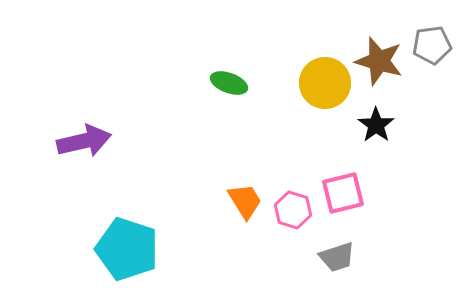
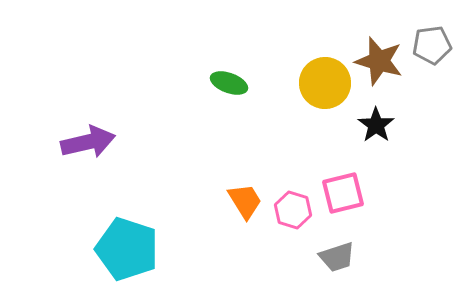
purple arrow: moved 4 px right, 1 px down
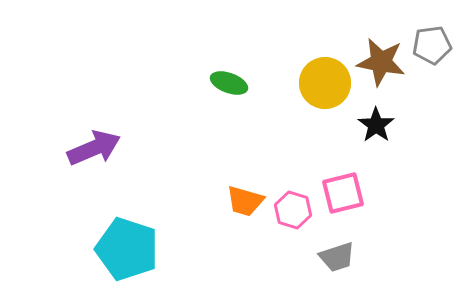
brown star: moved 2 px right, 1 px down; rotated 6 degrees counterclockwise
purple arrow: moved 6 px right, 6 px down; rotated 10 degrees counterclockwise
orange trapezoid: rotated 138 degrees clockwise
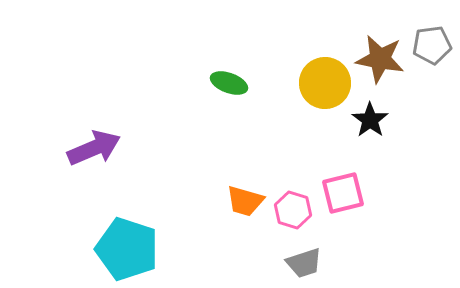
brown star: moved 1 px left, 3 px up
black star: moved 6 px left, 5 px up
gray trapezoid: moved 33 px left, 6 px down
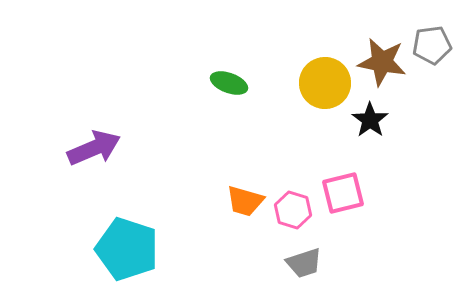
brown star: moved 2 px right, 3 px down
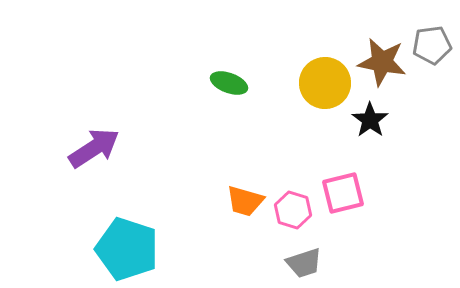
purple arrow: rotated 10 degrees counterclockwise
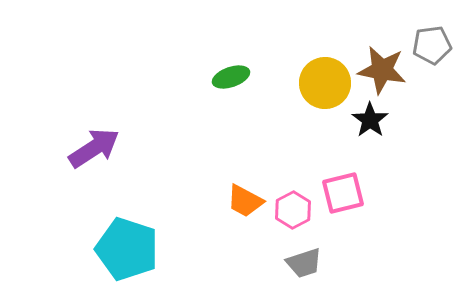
brown star: moved 8 px down
green ellipse: moved 2 px right, 6 px up; rotated 39 degrees counterclockwise
orange trapezoid: rotated 12 degrees clockwise
pink hexagon: rotated 15 degrees clockwise
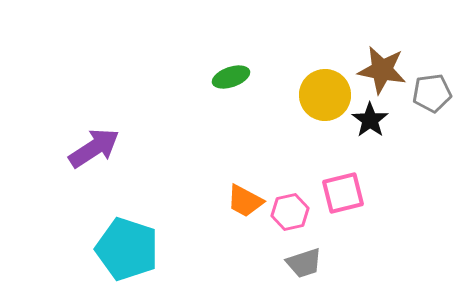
gray pentagon: moved 48 px down
yellow circle: moved 12 px down
pink hexagon: moved 3 px left, 2 px down; rotated 15 degrees clockwise
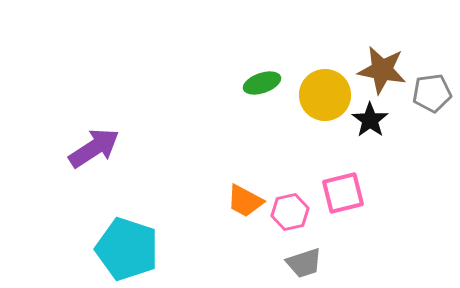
green ellipse: moved 31 px right, 6 px down
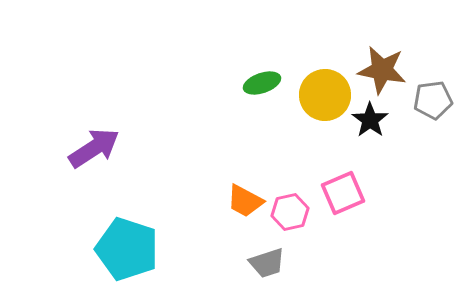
gray pentagon: moved 1 px right, 7 px down
pink square: rotated 9 degrees counterclockwise
gray trapezoid: moved 37 px left
